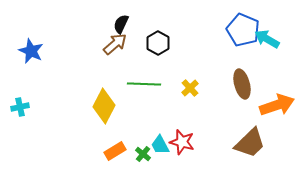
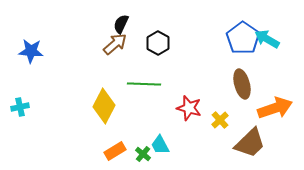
blue pentagon: moved 8 px down; rotated 12 degrees clockwise
blue star: rotated 20 degrees counterclockwise
yellow cross: moved 30 px right, 32 px down
orange arrow: moved 2 px left, 3 px down
red star: moved 7 px right, 34 px up
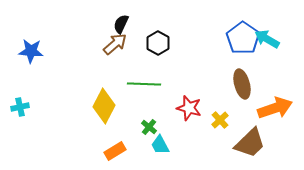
green cross: moved 6 px right, 27 px up
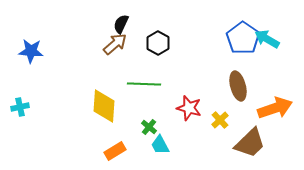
brown ellipse: moved 4 px left, 2 px down
yellow diamond: rotated 24 degrees counterclockwise
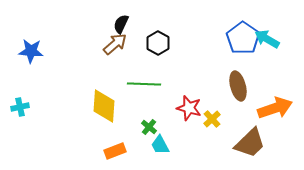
yellow cross: moved 8 px left, 1 px up
orange rectangle: rotated 10 degrees clockwise
